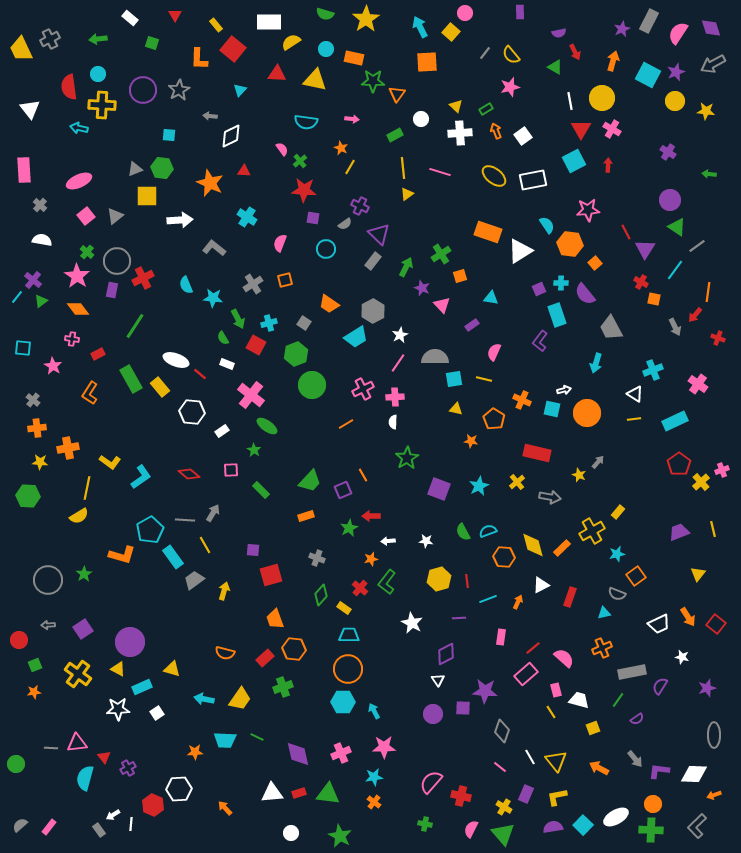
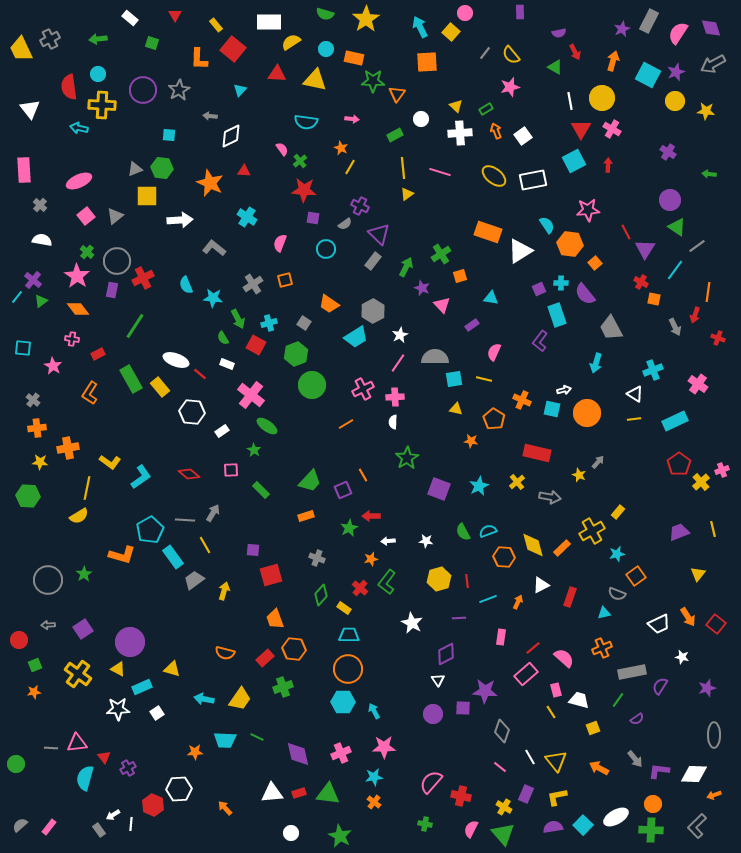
red arrow at (695, 315): rotated 21 degrees counterclockwise
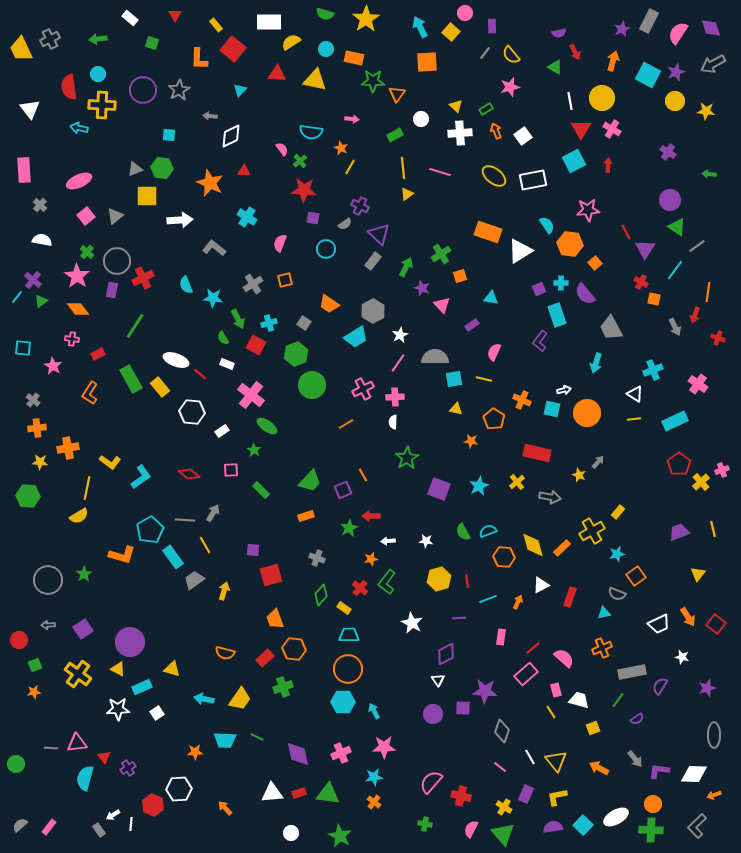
purple rectangle at (520, 12): moved 28 px left, 14 px down
cyan semicircle at (306, 122): moved 5 px right, 10 px down
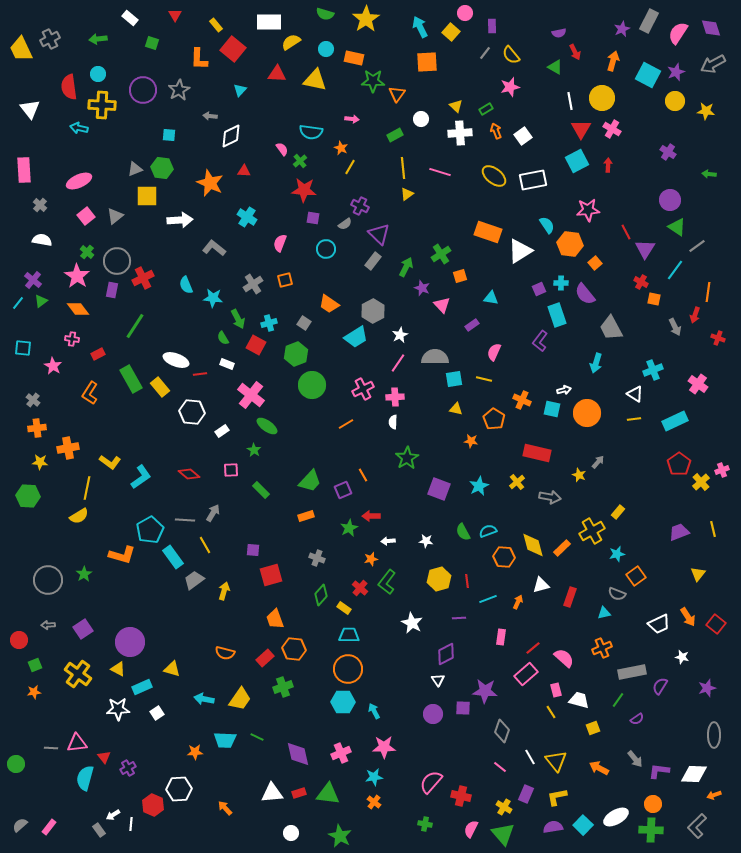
cyan square at (574, 161): moved 3 px right
cyan line at (17, 297): moved 1 px right, 6 px down
red line at (200, 374): rotated 48 degrees counterclockwise
white triangle at (541, 585): rotated 12 degrees clockwise
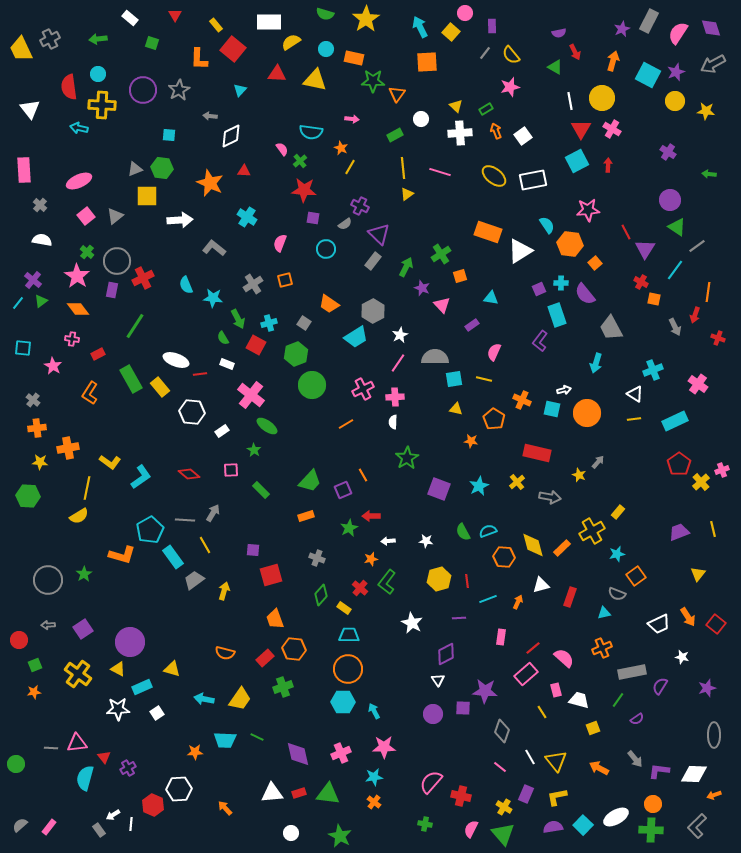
yellow line at (551, 712): moved 9 px left
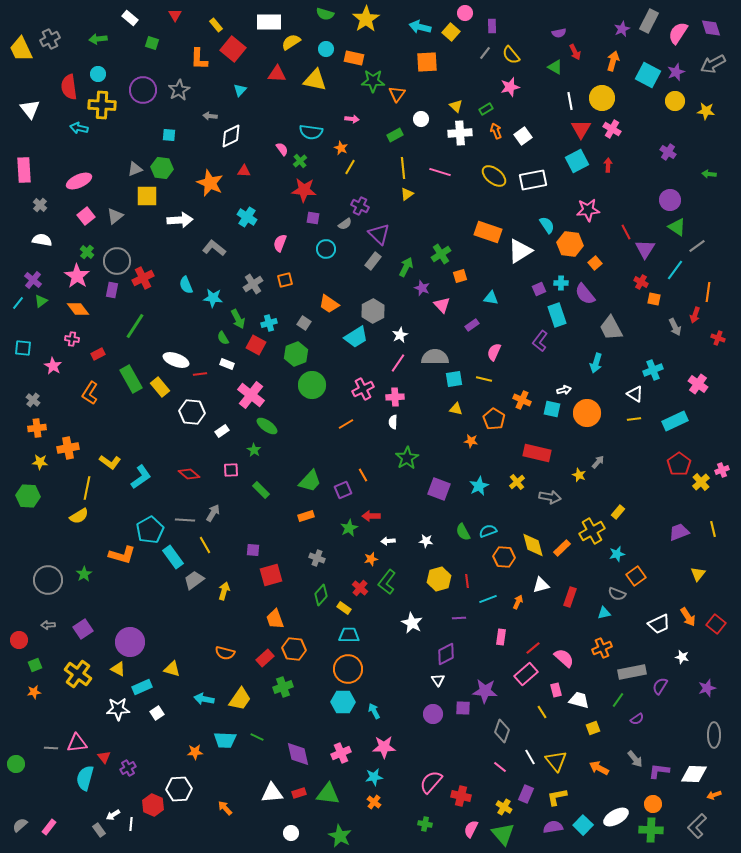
cyan arrow at (420, 27): rotated 50 degrees counterclockwise
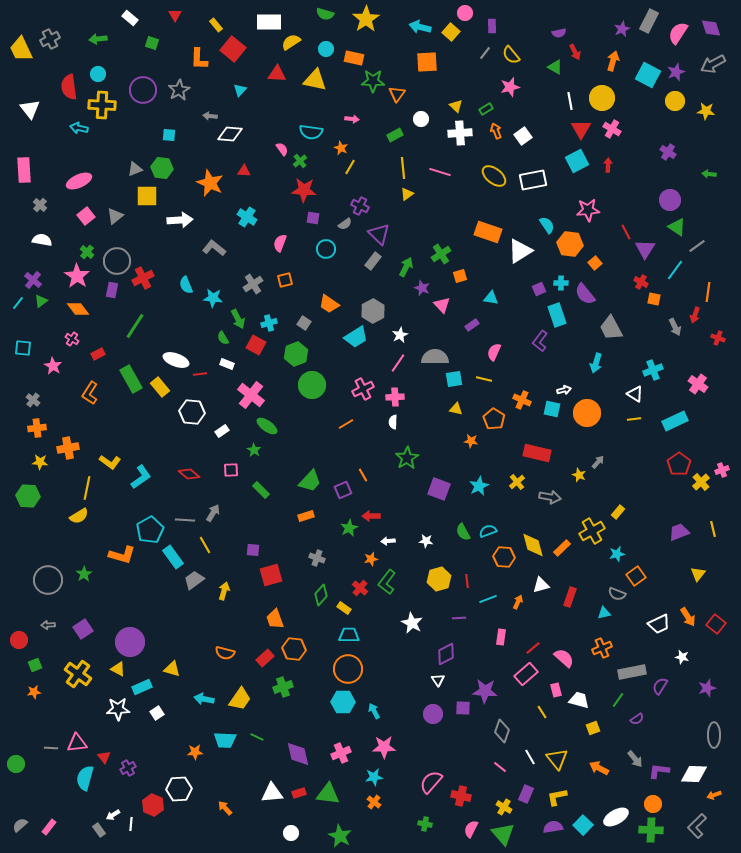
white diamond at (231, 136): moved 1 px left, 2 px up; rotated 30 degrees clockwise
pink cross at (72, 339): rotated 24 degrees clockwise
yellow triangle at (556, 761): moved 1 px right, 2 px up
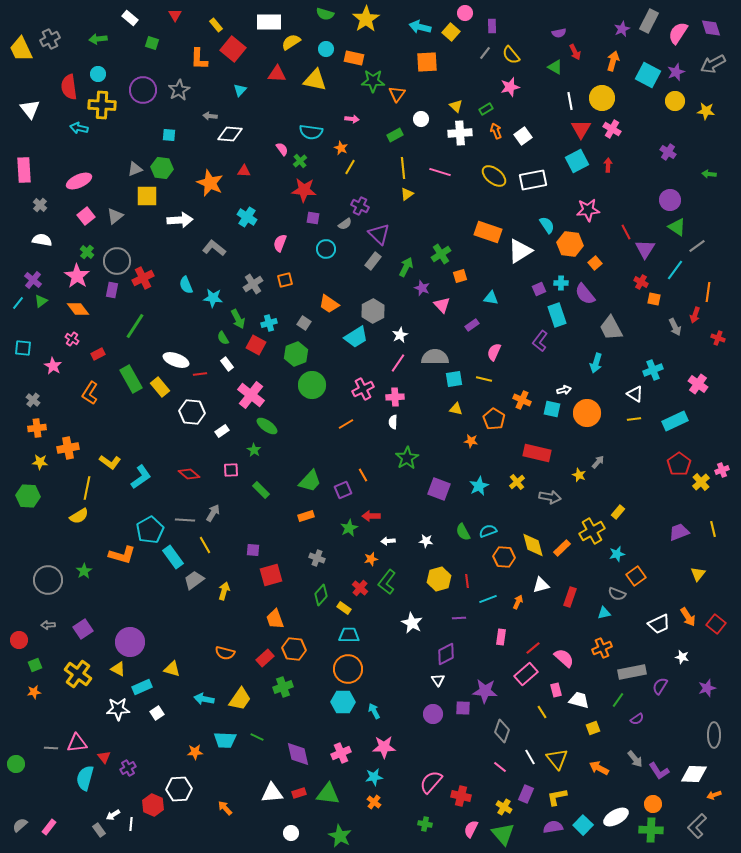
white rectangle at (227, 364): rotated 32 degrees clockwise
green star at (84, 574): moved 3 px up
purple L-shape at (659, 771): rotated 130 degrees counterclockwise
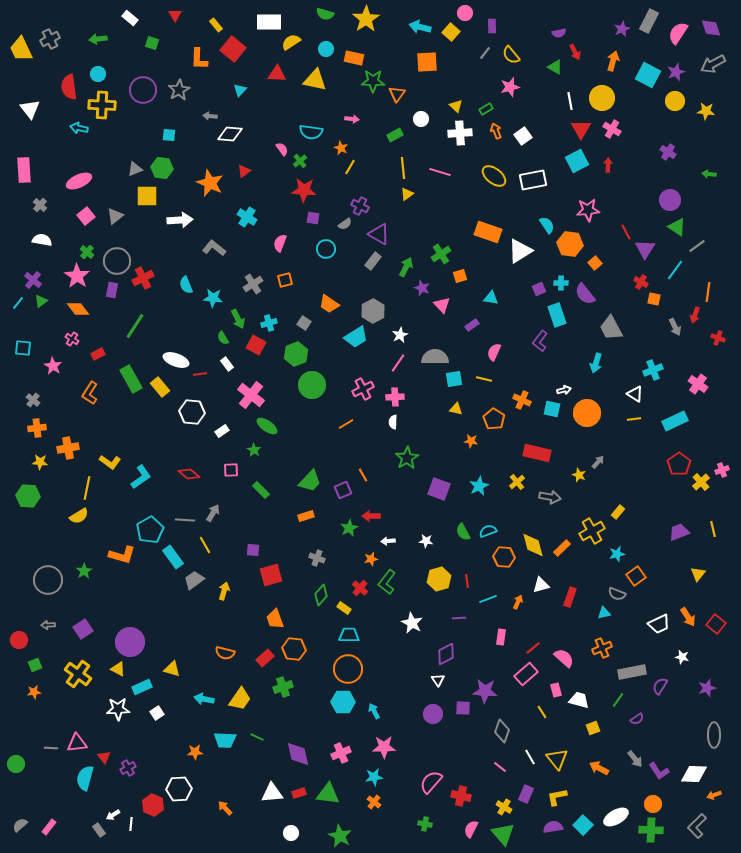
red triangle at (244, 171): rotated 40 degrees counterclockwise
purple triangle at (379, 234): rotated 15 degrees counterclockwise
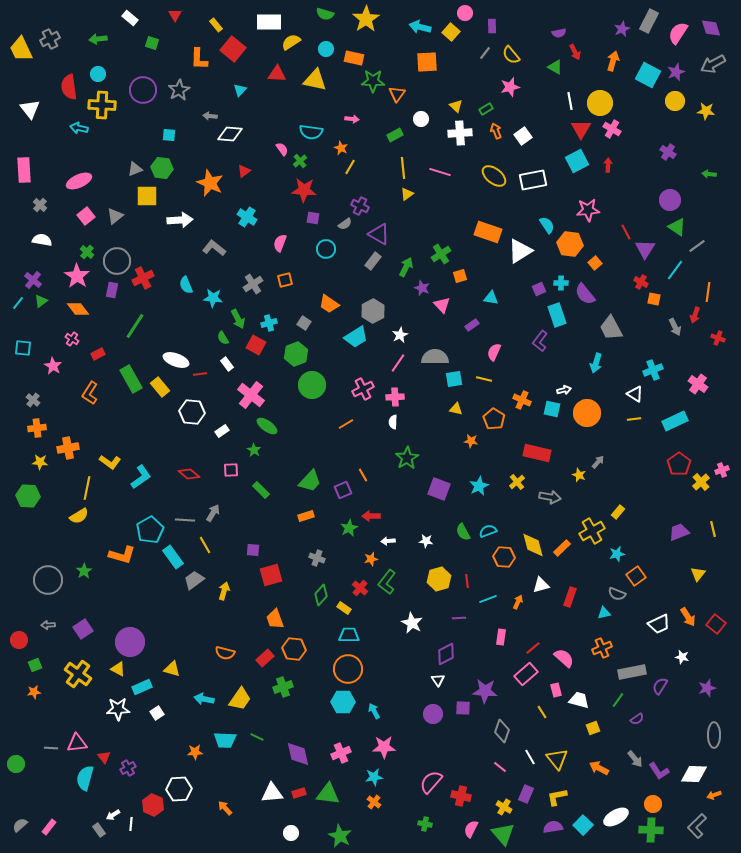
yellow circle at (602, 98): moved 2 px left, 5 px down
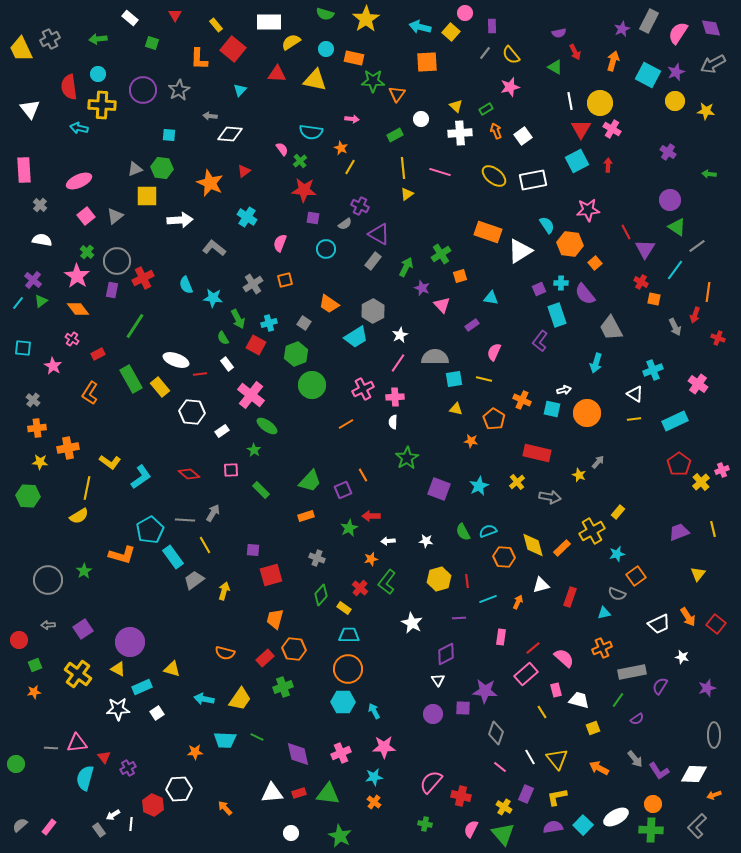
orange trapezoid at (275, 619): rotated 35 degrees clockwise
gray diamond at (502, 731): moved 6 px left, 2 px down
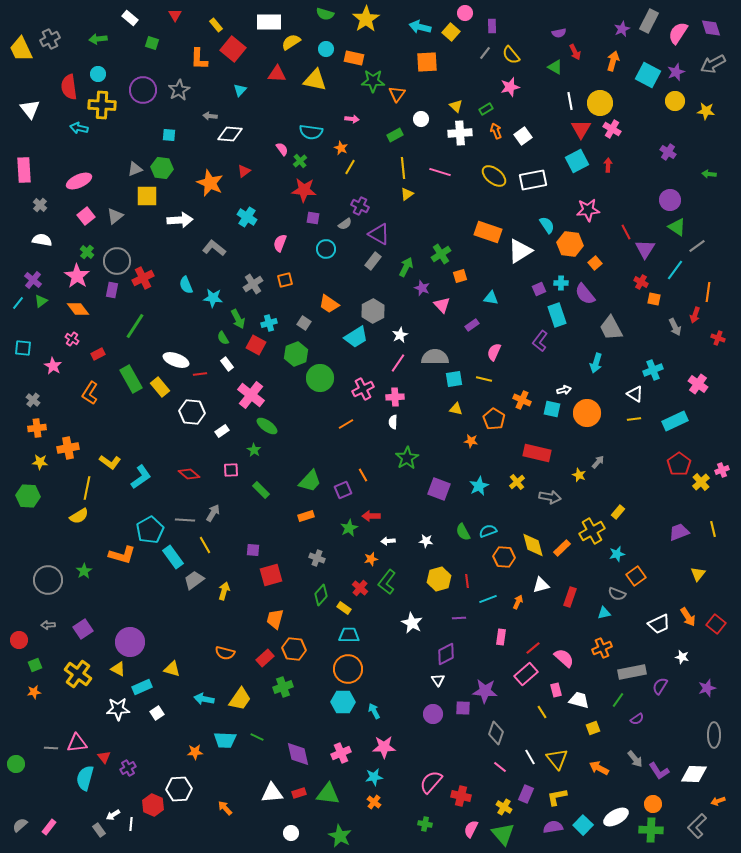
green circle at (312, 385): moved 8 px right, 7 px up
orange arrow at (714, 795): moved 4 px right, 6 px down
